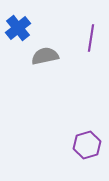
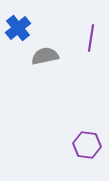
purple hexagon: rotated 24 degrees clockwise
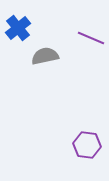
purple line: rotated 76 degrees counterclockwise
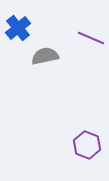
purple hexagon: rotated 12 degrees clockwise
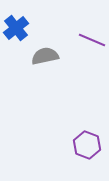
blue cross: moved 2 px left
purple line: moved 1 px right, 2 px down
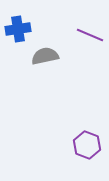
blue cross: moved 2 px right, 1 px down; rotated 30 degrees clockwise
purple line: moved 2 px left, 5 px up
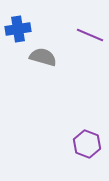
gray semicircle: moved 2 px left, 1 px down; rotated 28 degrees clockwise
purple hexagon: moved 1 px up
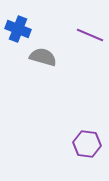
blue cross: rotated 30 degrees clockwise
purple hexagon: rotated 12 degrees counterclockwise
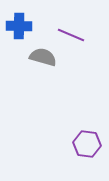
blue cross: moved 1 px right, 3 px up; rotated 20 degrees counterclockwise
purple line: moved 19 px left
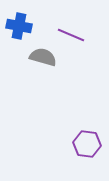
blue cross: rotated 10 degrees clockwise
